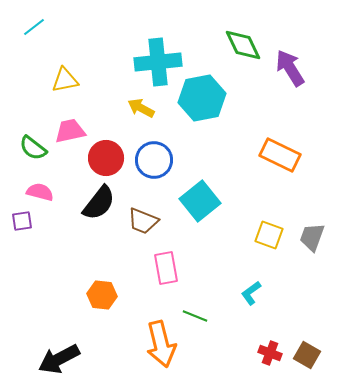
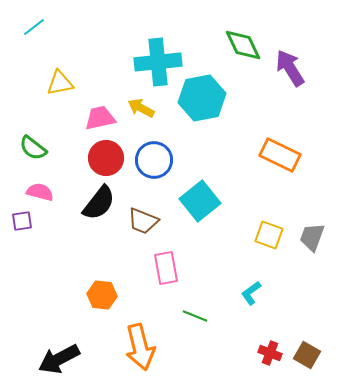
yellow triangle: moved 5 px left, 3 px down
pink trapezoid: moved 30 px right, 13 px up
orange arrow: moved 21 px left, 3 px down
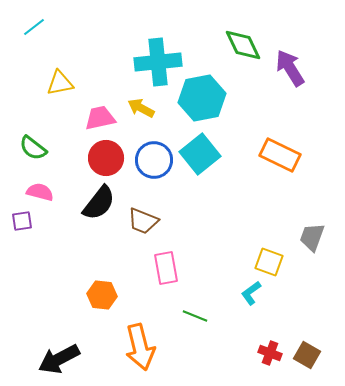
cyan square: moved 47 px up
yellow square: moved 27 px down
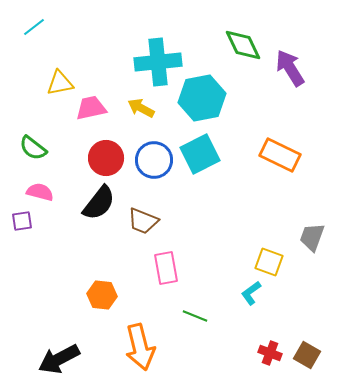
pink trapezoid: moved 9 px left, 10 px up
cyan square: rotated 12 degrees clockwise
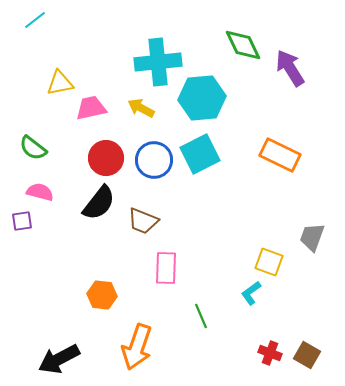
cyan line: moved 1 px right, 7 px up
cyan hexagon: rotated 6 degrees clockwise
pink rectangle: rotated 12 degrees clockwise
green line: moved 6 px right; rotated 45 degrees clockwise
orange arrow: moved 3 px left; rotated 33 degrees clockwise
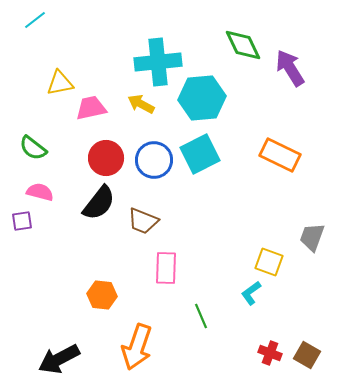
yellow arrow: moved 4 px up
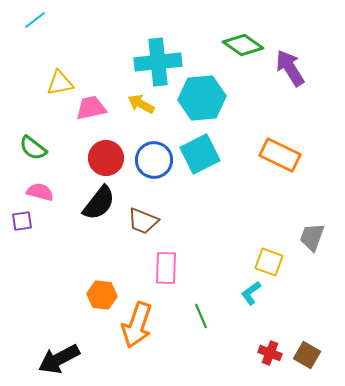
green diamond: rotated 30 degrees counterclockwise
orange arrow: moved 22 px up
